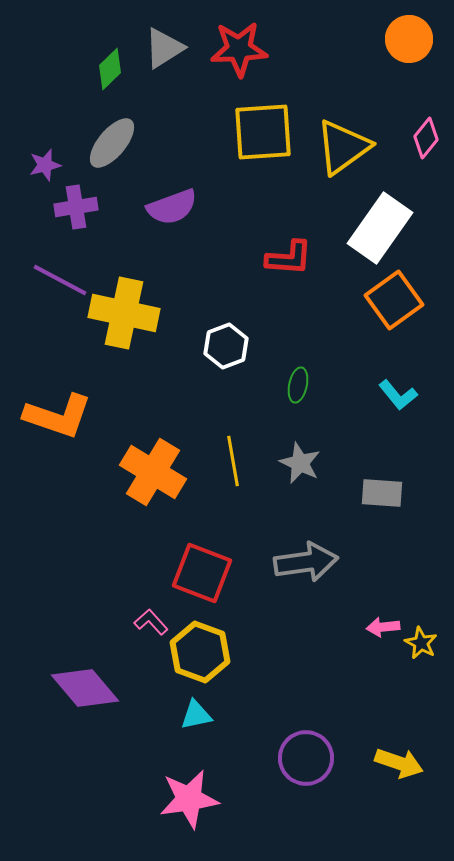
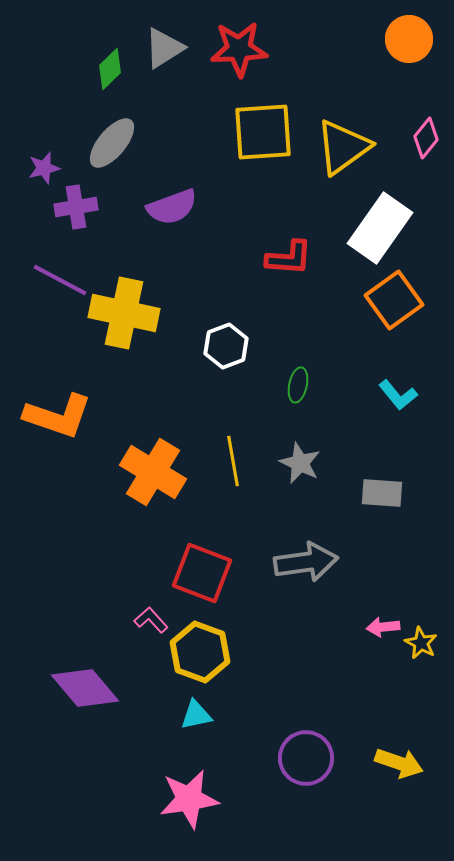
purple star: moved 1 px left, 3 px down
pink L-shape: moved 2 px up
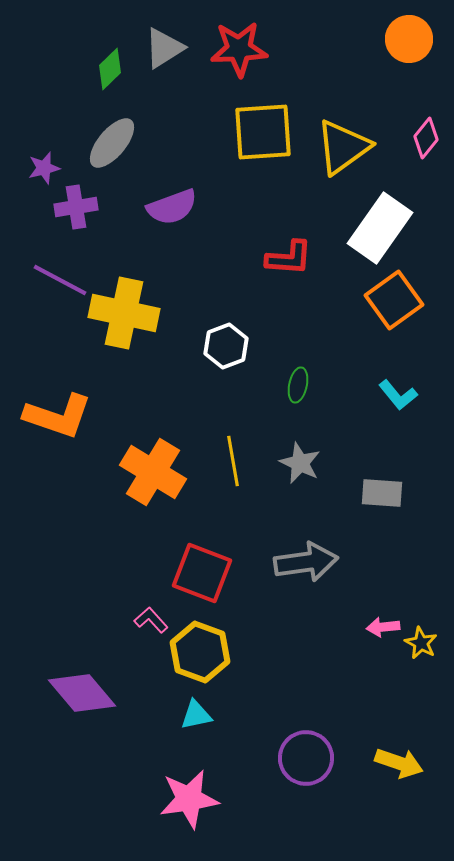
purple diamond: moved 3 px left, 5 px down
